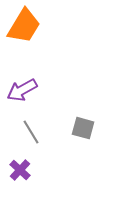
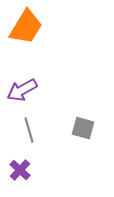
orange trapezoid: moved 2 px right, 1 px down
gray line: moved 2 px left, 2 px up; rotated 15 degrees clockwise
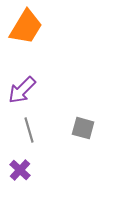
purple arrow: rotated 16 degrees counterclockwise
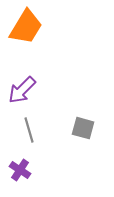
purple cross: rotated 10 degrees counterclockwise
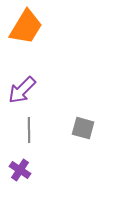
gray line: rotated 15 degrees clockwise
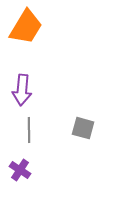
purple arrow: rotated 40 degrees counterclockwise
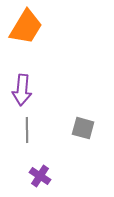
gray line: moved 2 px left
purple cross: moved 20 px right, 6 px down
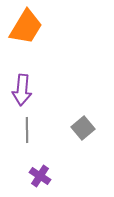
gray square: rotated 35 degrees clockwise
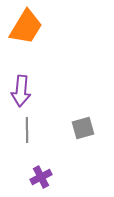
purple arrow: moved 1 px left, 1 px down
gray square: rotated 25 degrees clockwise
purple cross: moved 1 px right, 1 px down; rotated 30 degrees clockwise
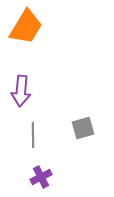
gray line: moved 6 px right, 5 px down
